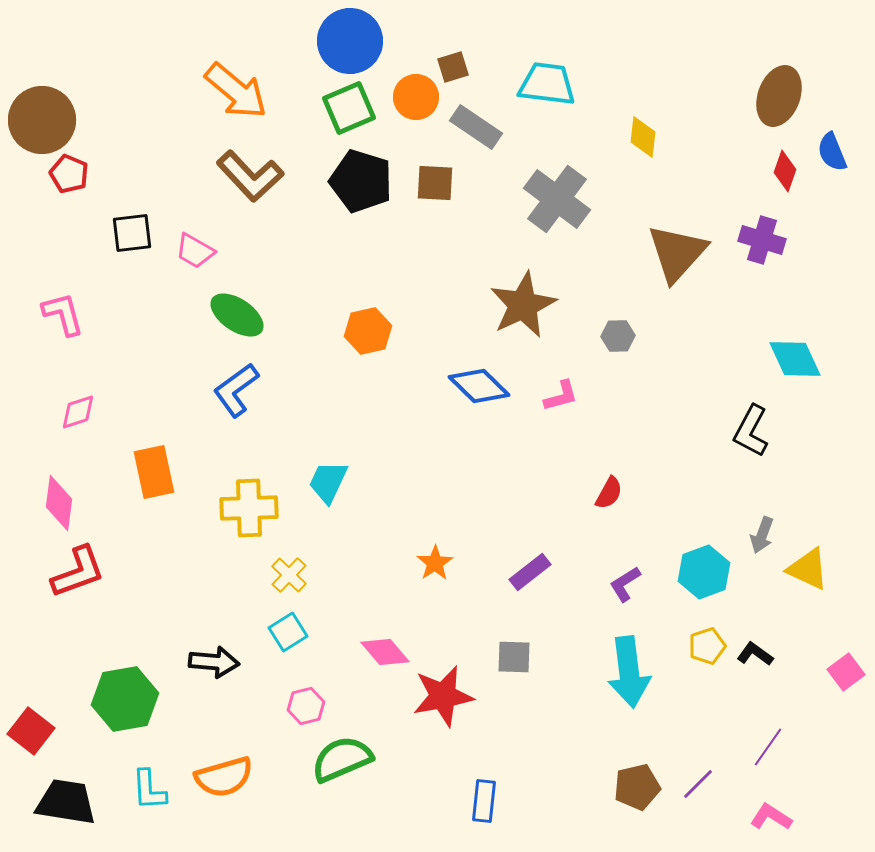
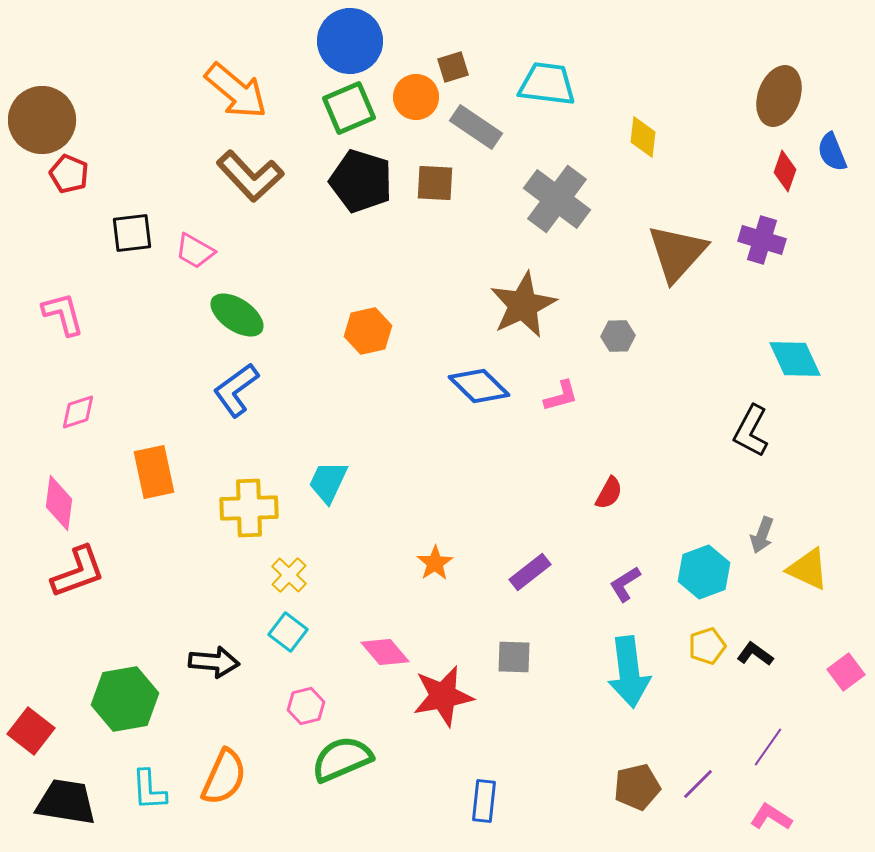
cyan square at (288, 632): rotated 21 degrees counterclockwise
orange semicircle at (224, 777): rotated 50 degrees counterclockwise
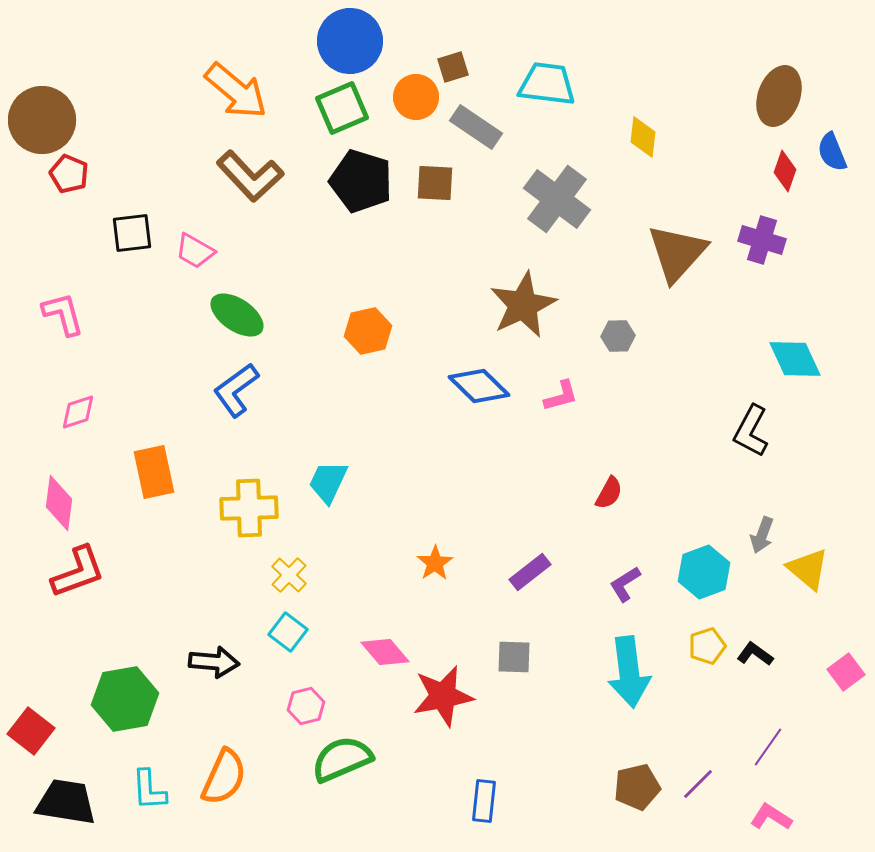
green square at (349, 108): moved 7 px left
yellow triangle at (808, 569): rotated 15 degrees clockwise
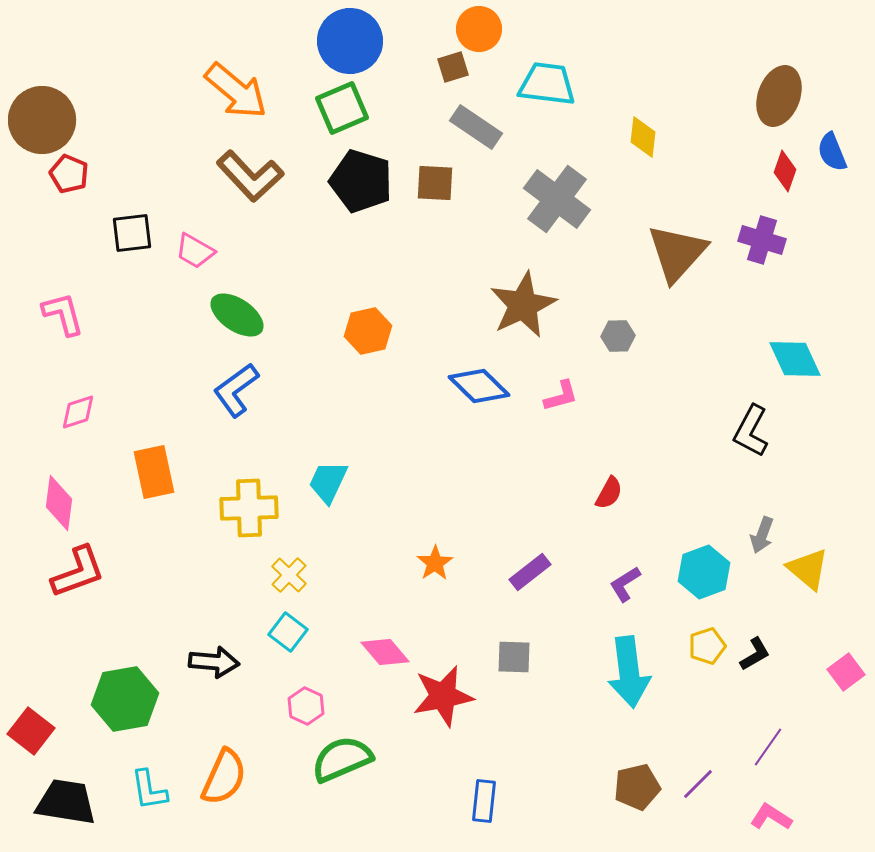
orange circle at (416, 97): moved 63 px right, 68 px up
black L-shape at (755, 654): rotated 114 degrees clockwise
pink hexagon at (306, 706): rotated 21 degrees counterclockwise
cyan L-shape at (149, 790): rotated 6 degrees counterclockwise
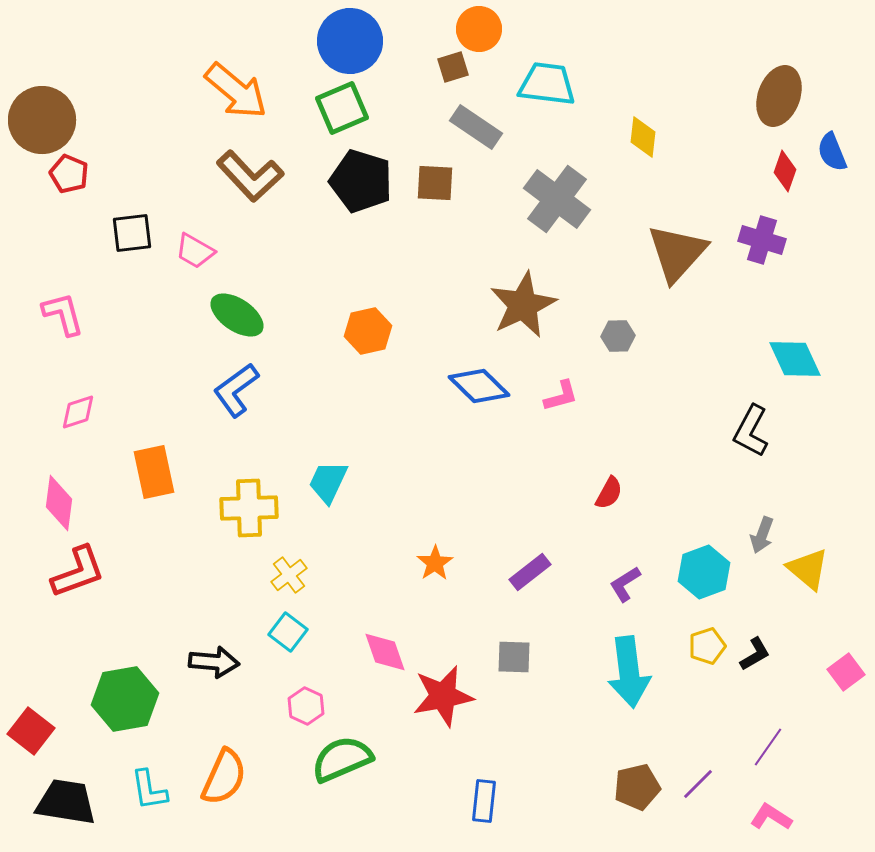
yellow cross at (289, 575): rotated 9 degrees clockwise
pink diamond at (385, 652): rotated 21 degrees clockwise
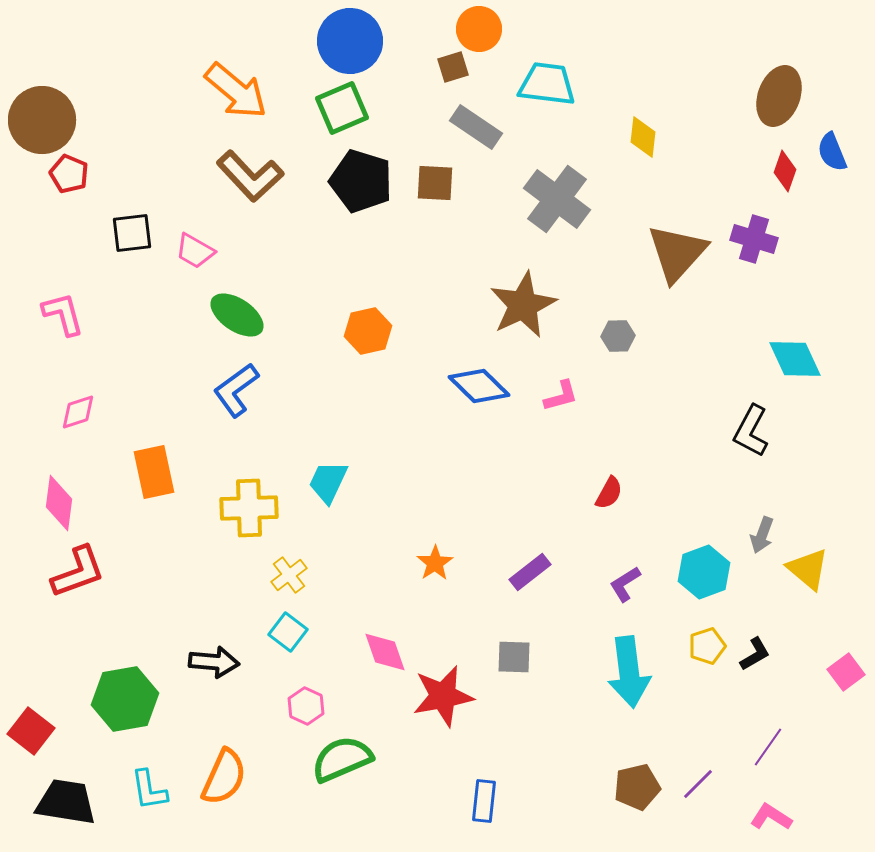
purple cross at (762, 240): moved 8 px left, 1 px up
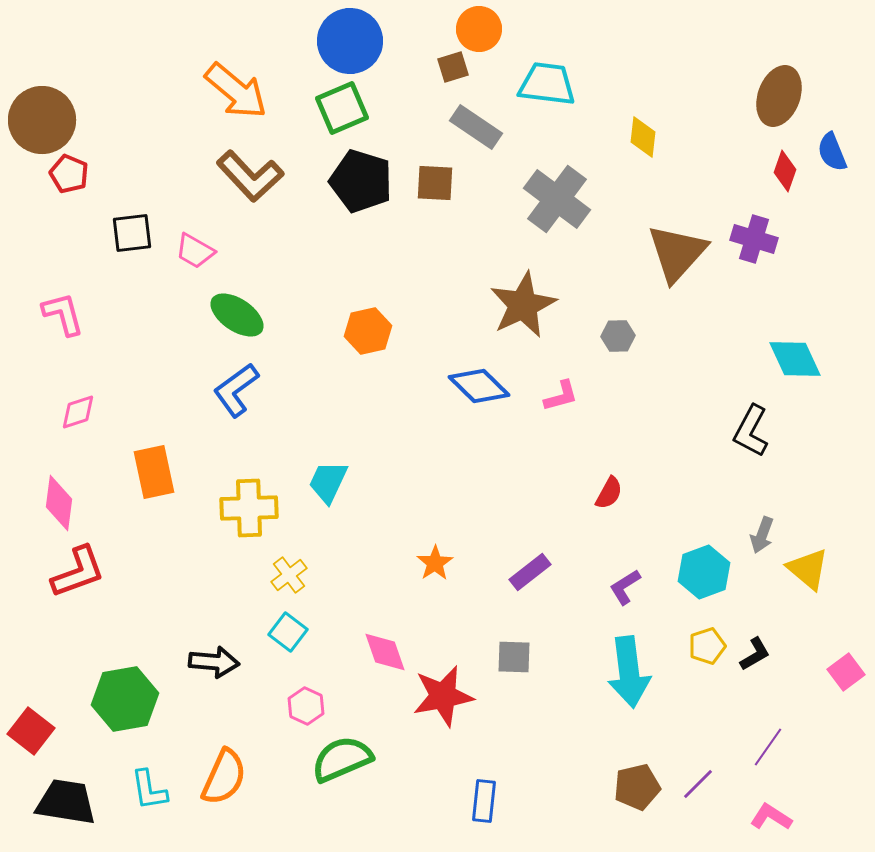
purple L-shape at (625, 584): moved 3 px down
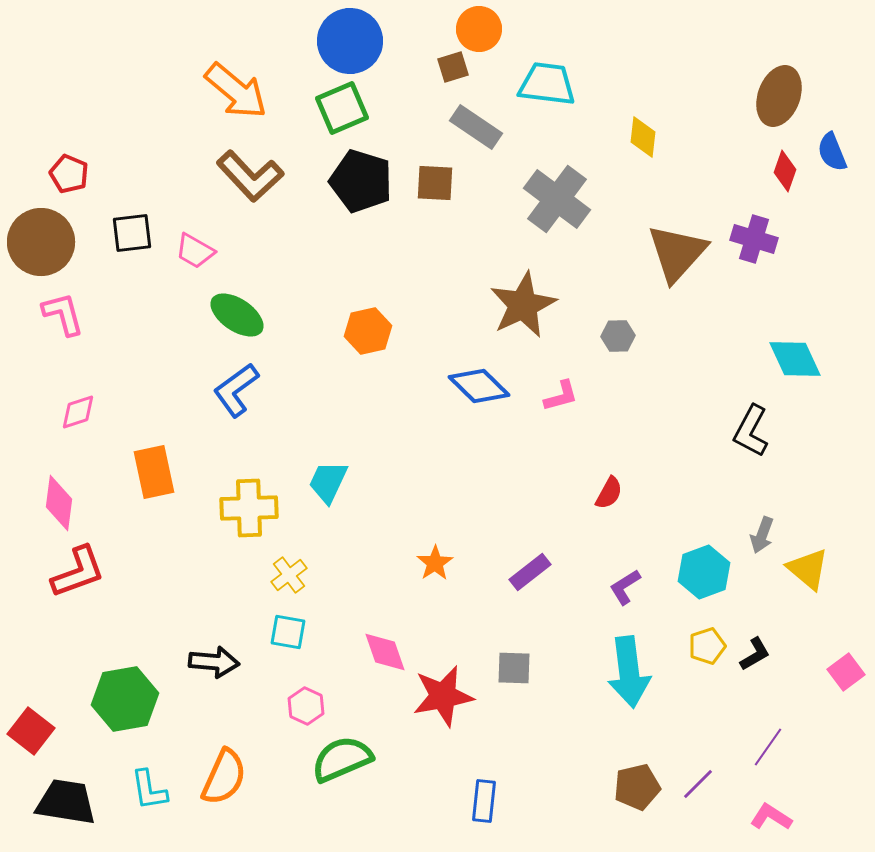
brown circle at (42, 120): moved 1 px left, 122 px down
cyan square at (288, 632): rotated 27 degrees counterclockwise
gray square at (514, 657): moved 11 px down
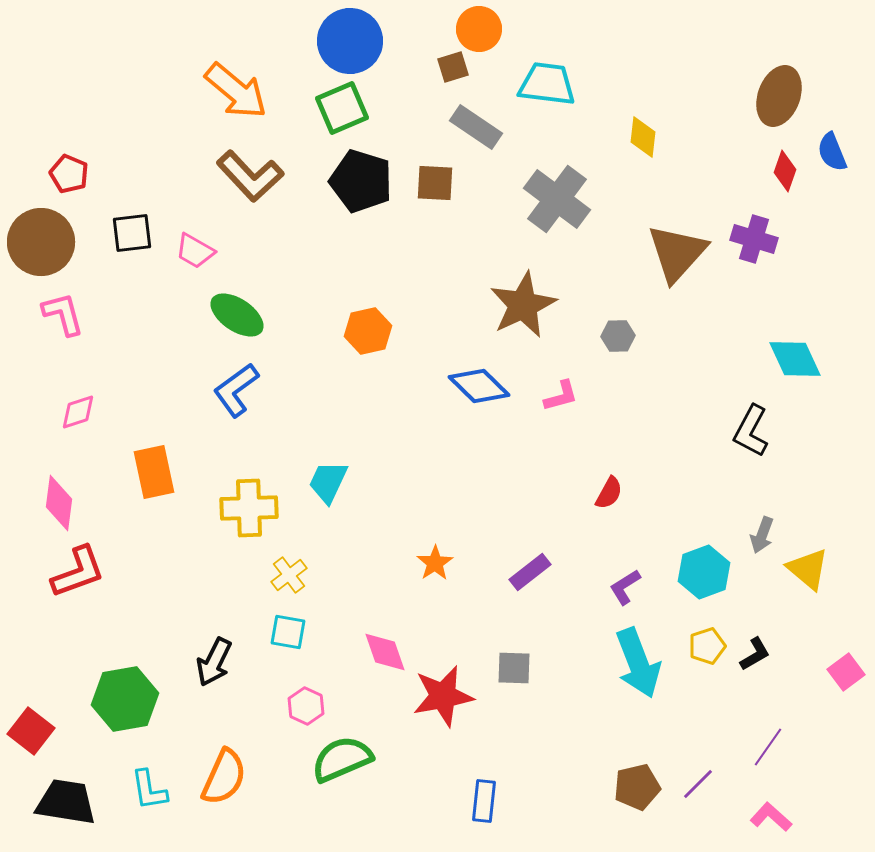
black arrow at (214, 662): rotated 111 degrees clockwise
cyan arrow at (629, 672): moved 9 px right, 9 px up; rotated 14 degrees counterclockwise
pink L-shape at (771, 817): rotated 9 degrees clockwise
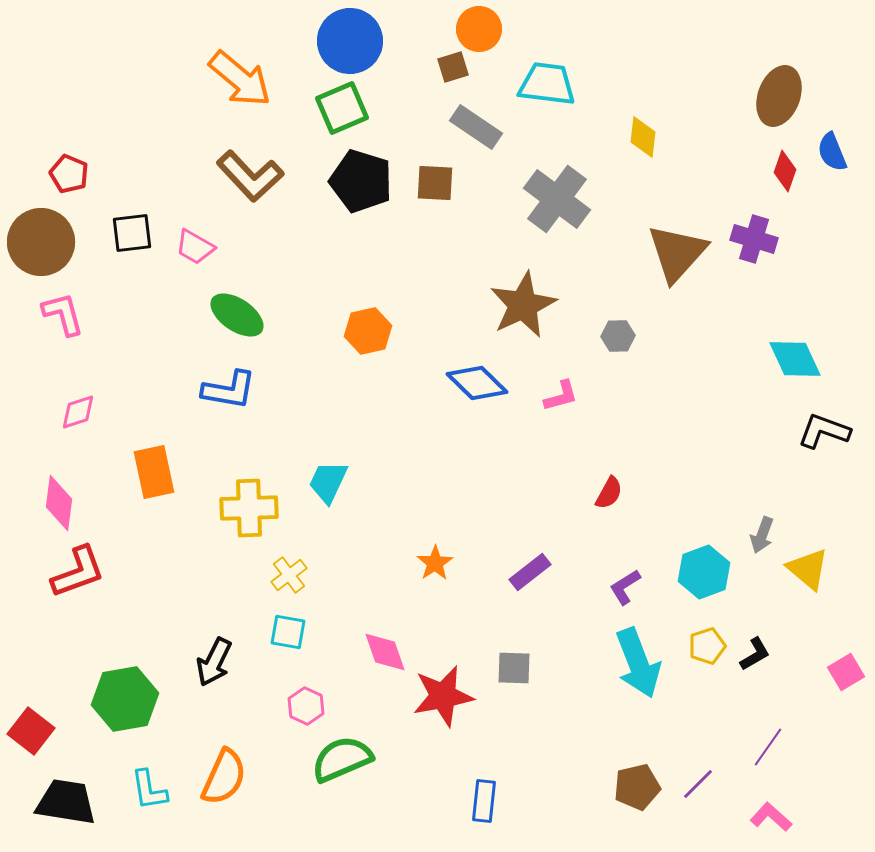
orange arrow at (236, 91): moved 4 px right, 12 px up
pink trapezoid at (195, 251): moved 4 px up
blue diamond at (479, 386): moved 2 px left, 3 px up
blue L-shape at (236, 390): moved 7 px left; rotated 134 degrees counterclockwise
black L-shape at (751, 431): moved 73 px right; rotated 82 degrees clockwise
pink square at (846, 672): rotated 6 degrees clockwise
